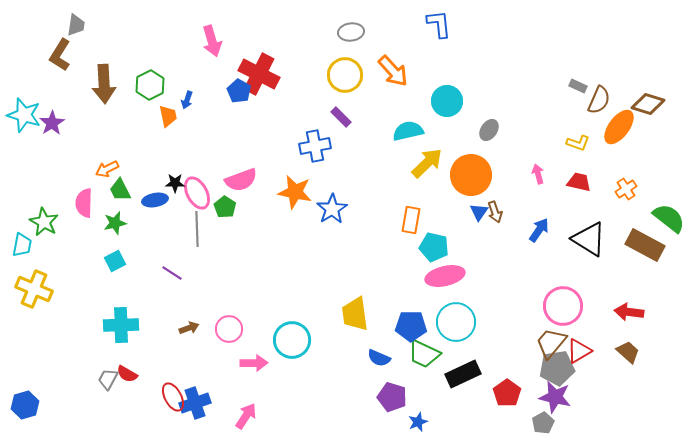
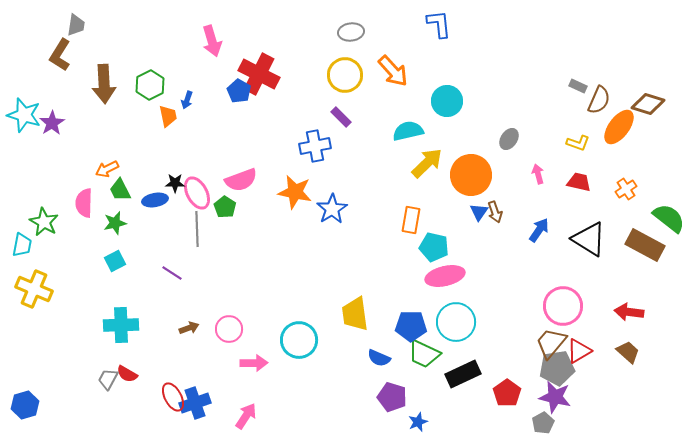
gray ellipse at (489, 130): moved 20 px right, 9 px down
cyan circle at (292, 340): moved 7 px right
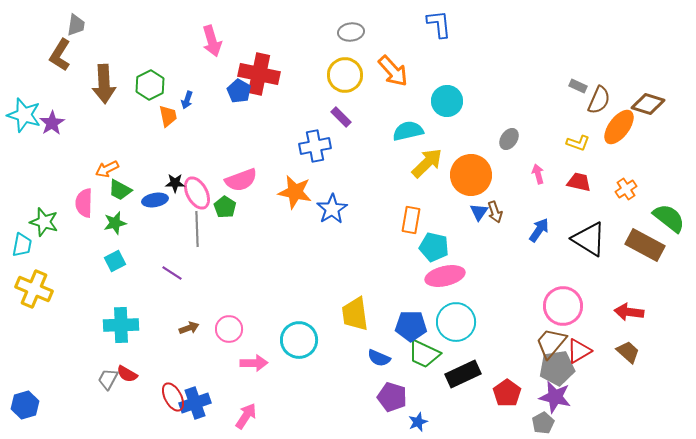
red cross at (259, 74): rotated 15 degrees counterclockwise
green trapezoid at (120, 190): rotated 35 degrees counterclockwise
green star at (44, 222): rotated 12 degrees counterclockwise
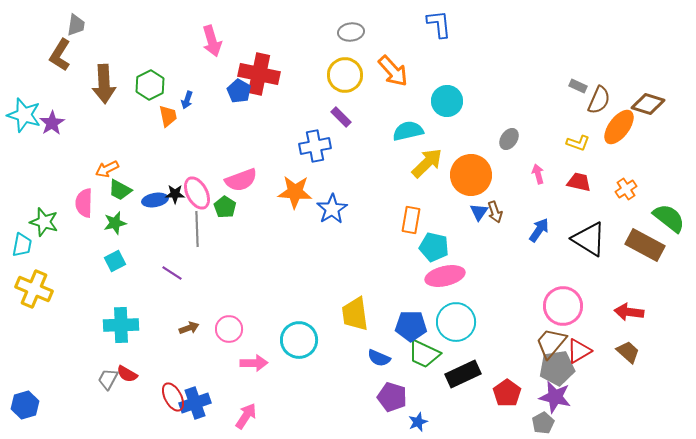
black star at (175, 183): moved 11 px down
orange star at (295, 192): rotated 8 degrees counterclockwise
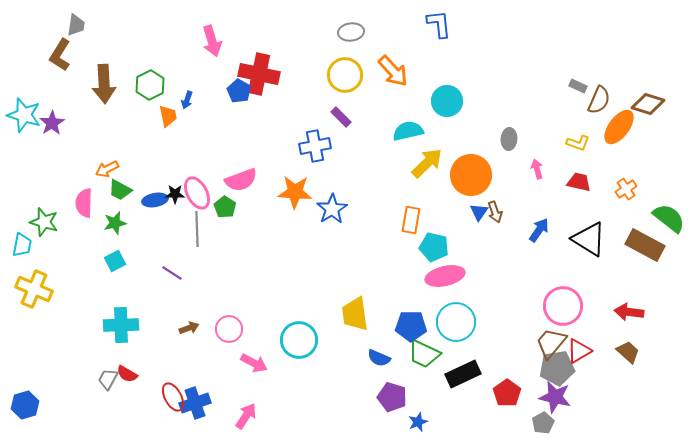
gray ellipse at (509, 139): rotated 30 degrees counterclockwise
pink arrow at (538, 174): moved 1 px left, 5 px up
pink arrow at (254, 363): rotated 28 degrees clockwise
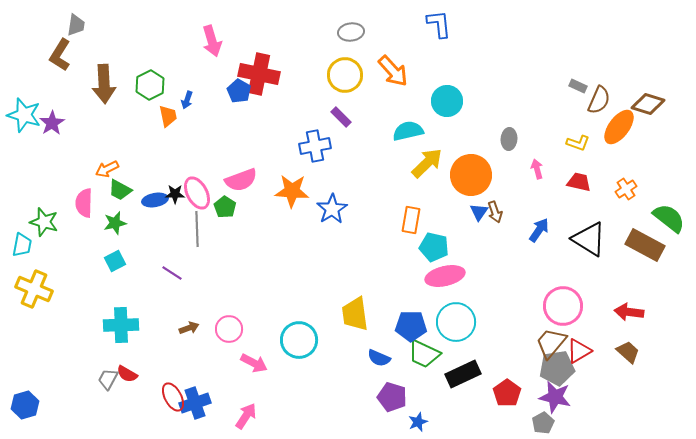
orange star at (295, 192): moved 3 px left, 1 px up
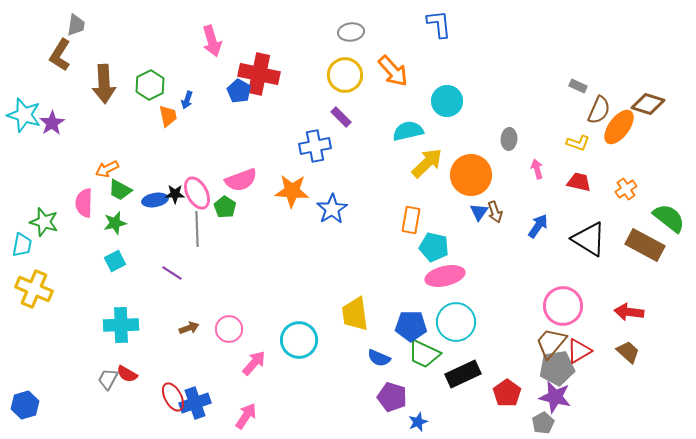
brown semicircle at (599, 100): moved 10 px down
blue arrow at (539, 230): moved 1 px left, 4 px up
pink arrow at (254, 363): rotated 76 degrees counterclockwise
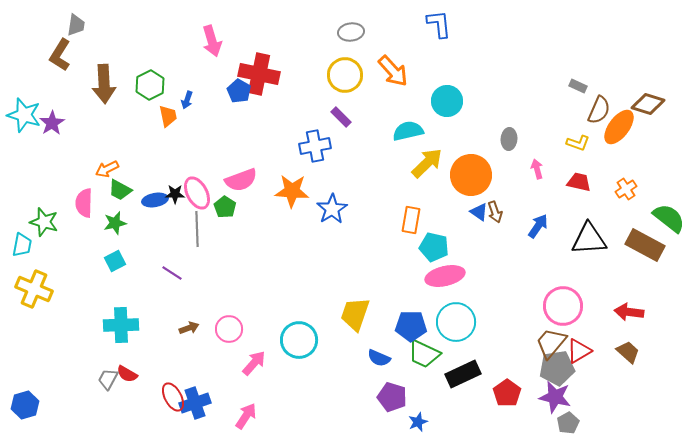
blue triangle at (479, 212): rotated 30 degrees counterclockwise
black triangle at (589, 239): rotated 36 degrees counterclockwise
yellow trapezoid at (355, 314): rotated 27 degrees clockwise
gray pentagon at (543, 423): moved 25 px right
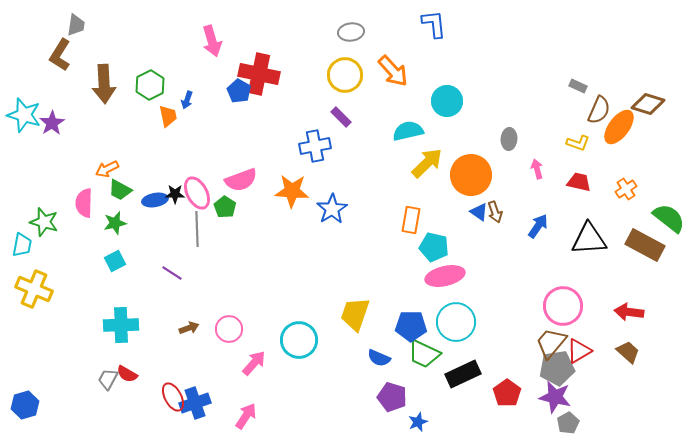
blue L-shape at (439, 24): moved 5 px left
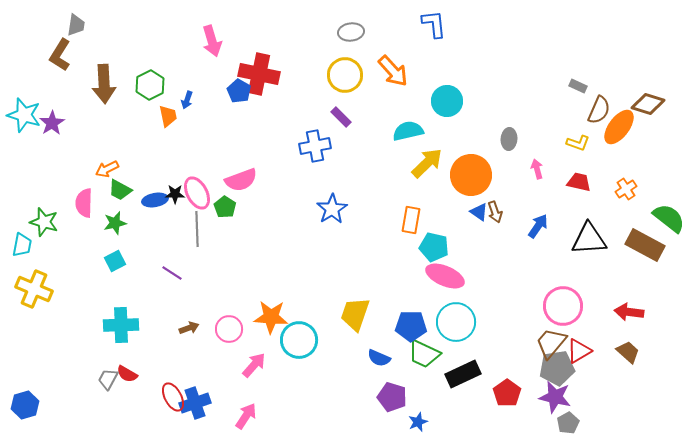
orange star at (292, 191): moved 21 px left, 126 px down
pink ellipse at (445, 276): rotated 36 degrees clockwise
pink arrow at (254, 363): moved 2 px down
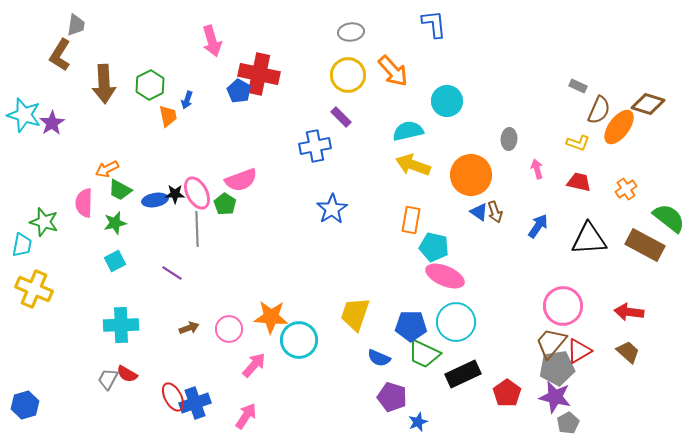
yellow circle at (345, 75): moved 3 px right
yellow arrow at (427, 163): moved 14 px left, 2 px down; rotated 116 degrees counterclockwise
green pentagon at (225, 207): moved 3 px up
